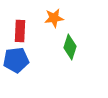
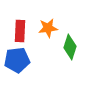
orange star: moved 6 px left, 10 px down
blue pentagon: moved 1 px right
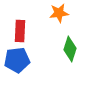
orange star: moved 11 px right, 15 px up
green diamond: moved 2 px down
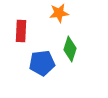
red rectangle: moved 1 px right
blue pentagon: moved 25 px right, 3 px down
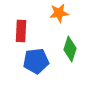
blue pentagon: moved 6 px left, 2 px up
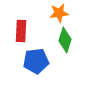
green diamond: moved 5 px left, 9 px up
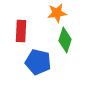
orange star: moved 2 px left
blue pentagon: moved 2 px right, 1 px down; rotated 20 degrees clockwise
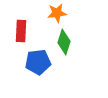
green diamond: moved 1 px left, 2 px down
blue pentagon: rotated 20 degrees counterclockwise
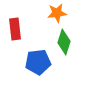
red rectangle: moved 6 px left, 2 px up; rotated 10 degrees counterclockwise
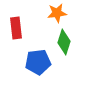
red rectangle: moved 1 px right, 1 px up
